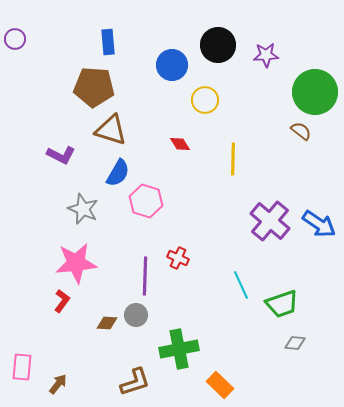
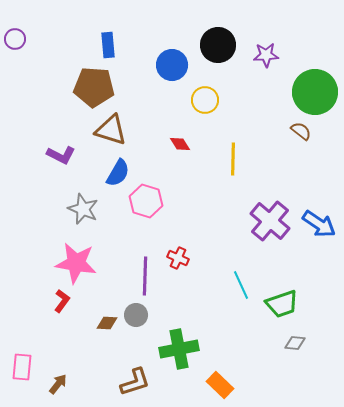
blue rectangle: moved 3 px down
pink star: rotated 15 degrees clockwise
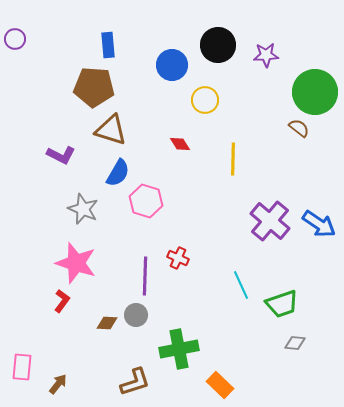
brown semicircle: moved 2 px left, 3 px up
pink star: rotated 9 degrees clockwise
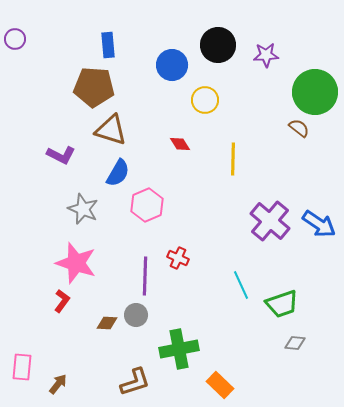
pink hexagon: moved 1 px right, 4 px down; rotated 20 degrees clockwise
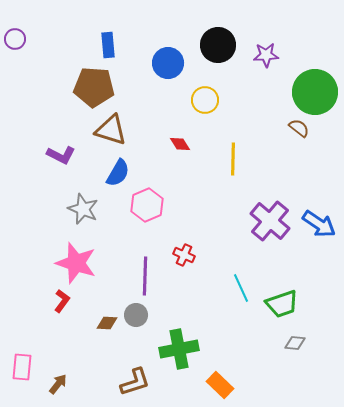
blue circle: moved 4 px left, 2 px up
red cross: moved 6 px right, 3 px up
cyan line: moved 3 px down
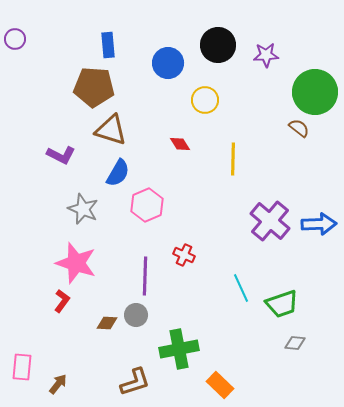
blue arrow: rotated 36 degrees counterclockwise
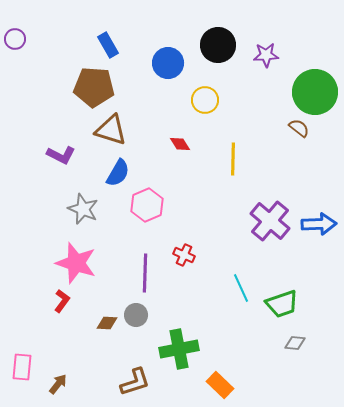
blue rectangle: rotated 25 degrees counterclockwise
purple line: moved 3 px up
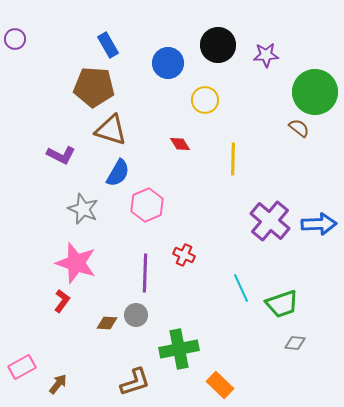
pink rectangle: rotated 56 degrees clockwise
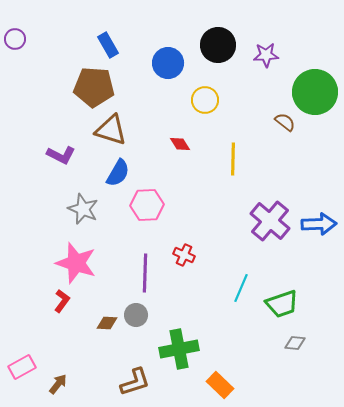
brown semicircle: moved 14 px left, 6 px up
pink hexagon: rotated 20 degrees clockwise
cyan line: rotated 48 degrees clockwise
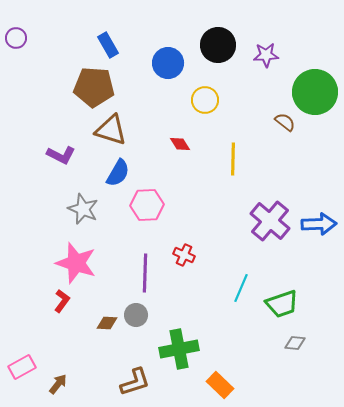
purple circle: moved 1 px right, 1 px up
